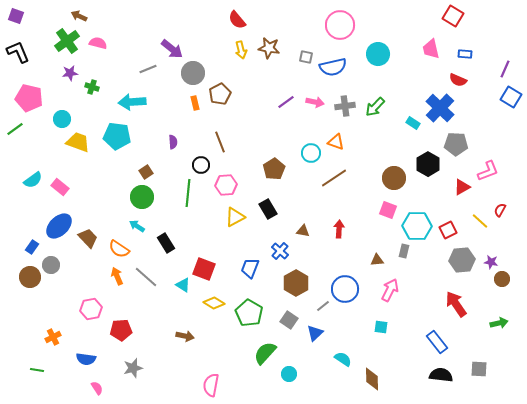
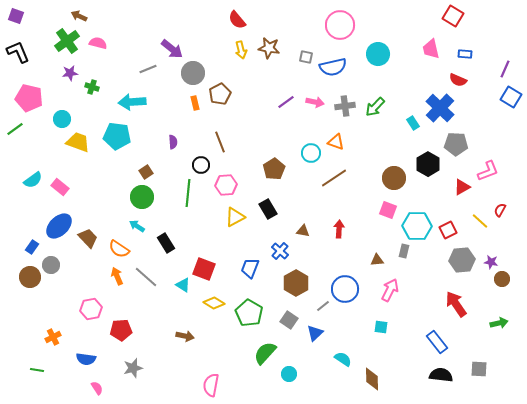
cyan rectangle at (413, 123): rotated 24 degrees clockwise
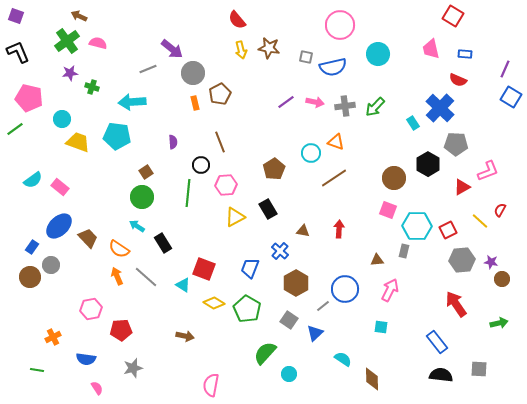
black rectangle at (166, 243): moved 3 px left
green pentagon at (249, 313): moved 2 px left, 4 px up
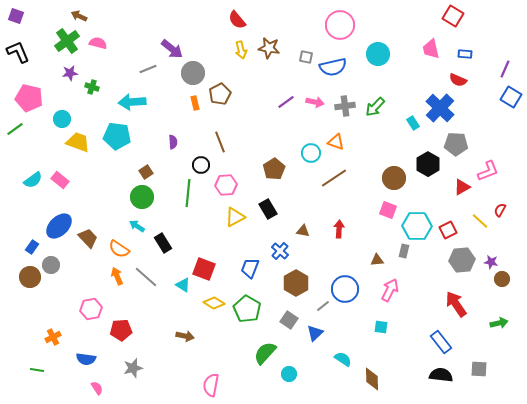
pink rectangle at (60, 187): moved 7 px up
blue rectangle at (437, 342): moved 4 px right
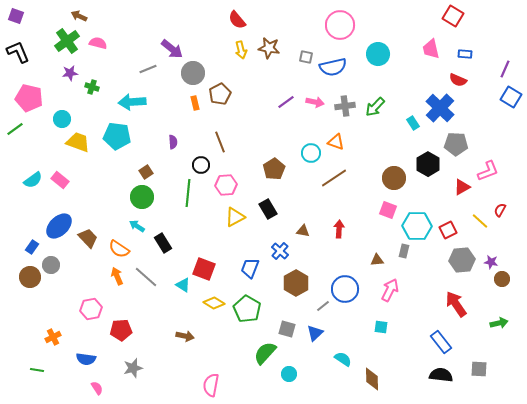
gray square at (289, 320): moved 2 px left, 9 px down; rotated 18 degrees counterclockwise
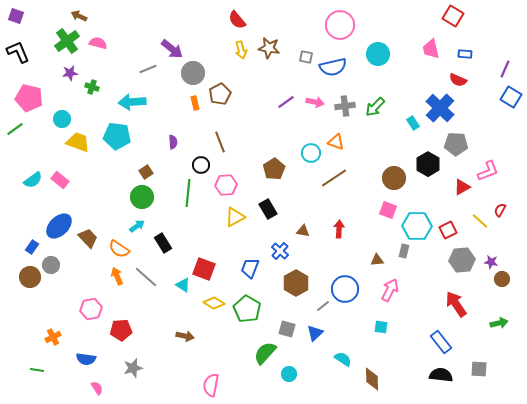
cyan arrow at (137, 226): rotated 112 degrees clockwise
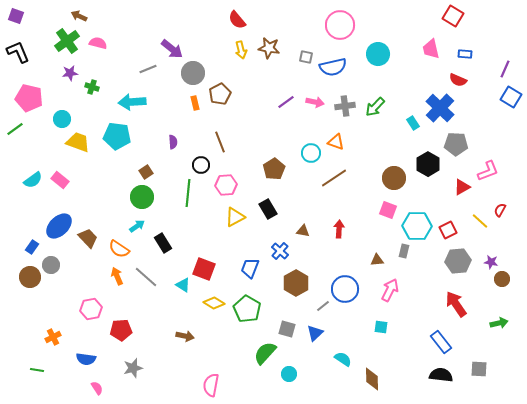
gray hexagon at (462, 260): moved 4 px left, 1 px down
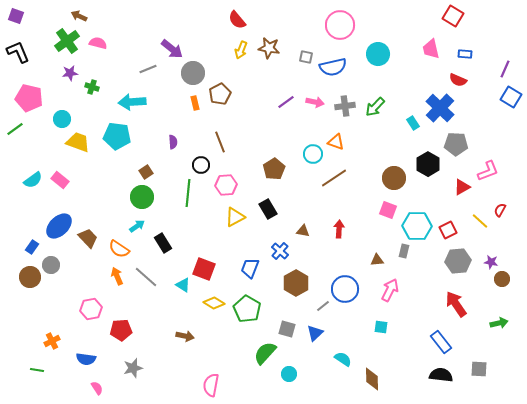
yellow arrow at (241, 50): rotated 36 degrees clockwise
cyan circle at (311, 153): moved 2 px right, 1 px down
orange cross at (53, 337): moved 1 px left, 4 px down
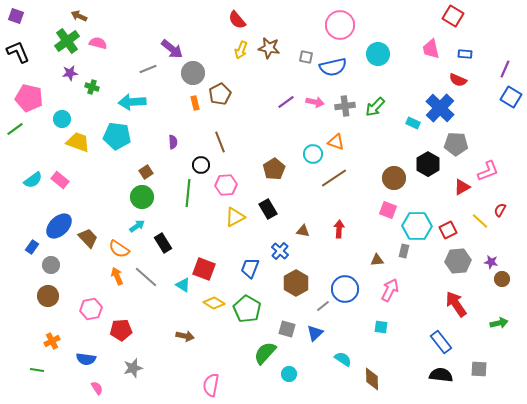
cyan rectangle at (413, 123): rotated 32 degrees counterclockwise
brown circle at (30, 277): moved 18 px right, 19 px down
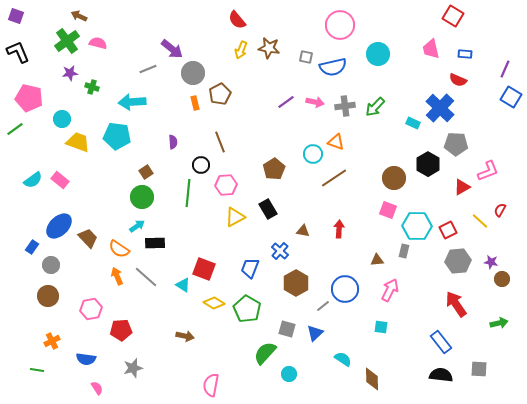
black rectangle at (163, 243): moved 8 px left; rotated 60 degrees counterclockwise
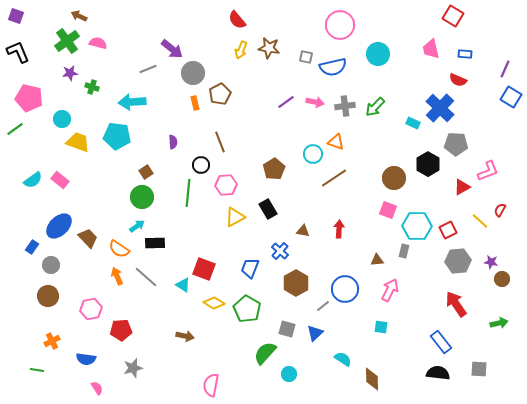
black semicircle at (441, 375): moved 3 px left, 2 px up
